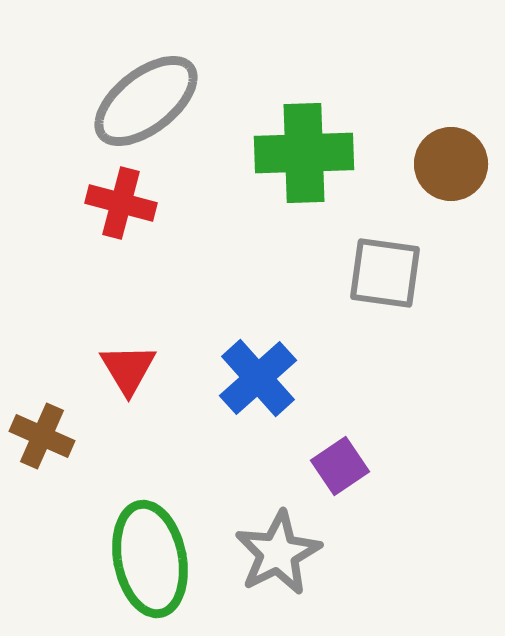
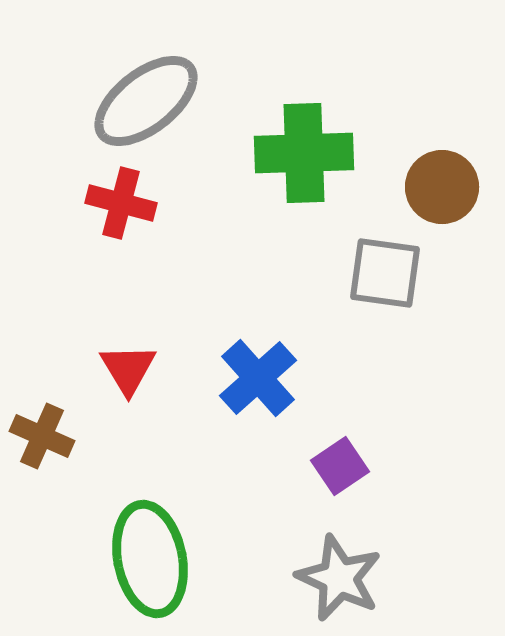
brown circle: moved 9 px left, 23 px down
gray star: moved 61 px right, 25 px down; rotated 20 degrees counterclockwise
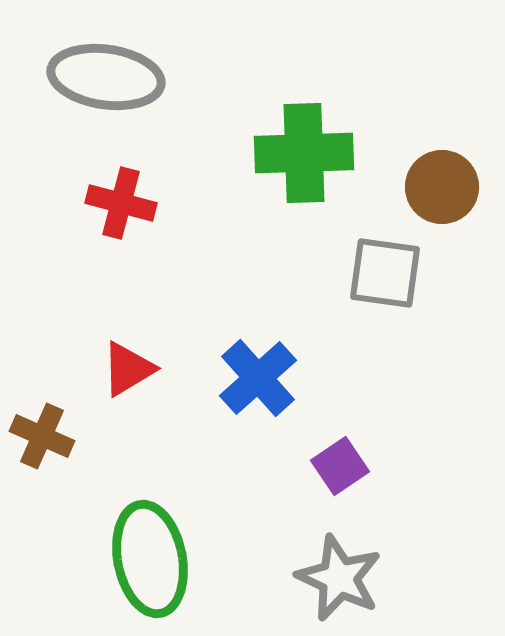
gray ellipse: moved 40 px left, 24 px up; rotated 46 degrees clockwise
red triangle: rotated 30 degrees clockwise
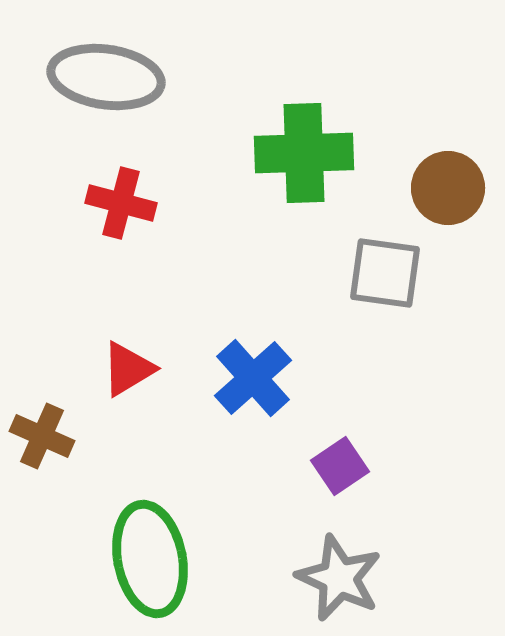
brown circle: moved 6 px right, 1 px down
blue cross: moved 5 px left
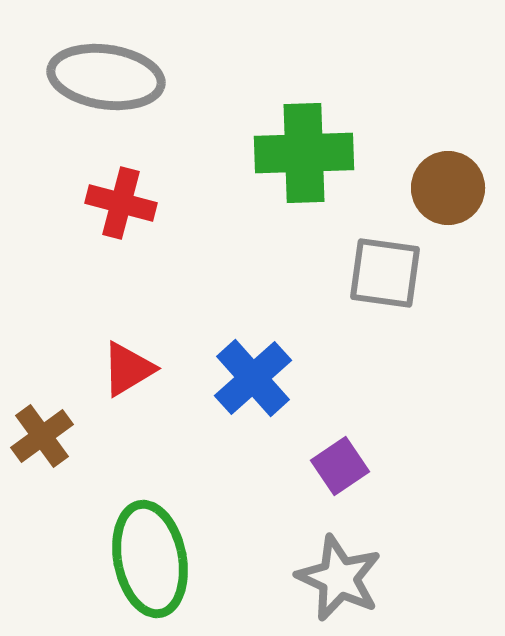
brown cross: rotated 30 degrees clockwise
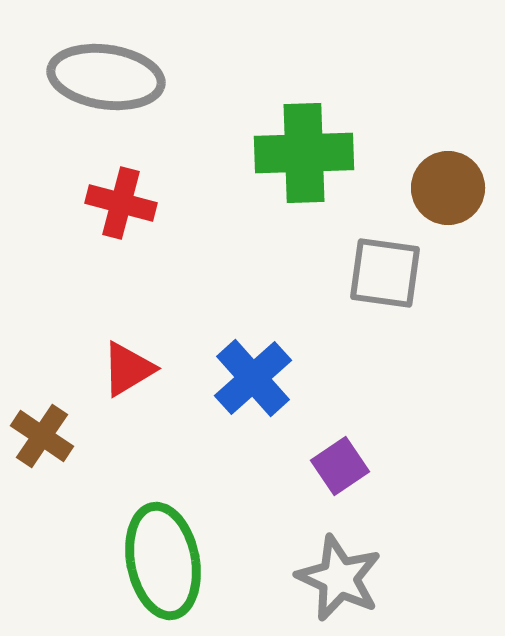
brown cross: rotated 20 degrees counterclockwise
green ellipse: moved 13 px right, 2 px down
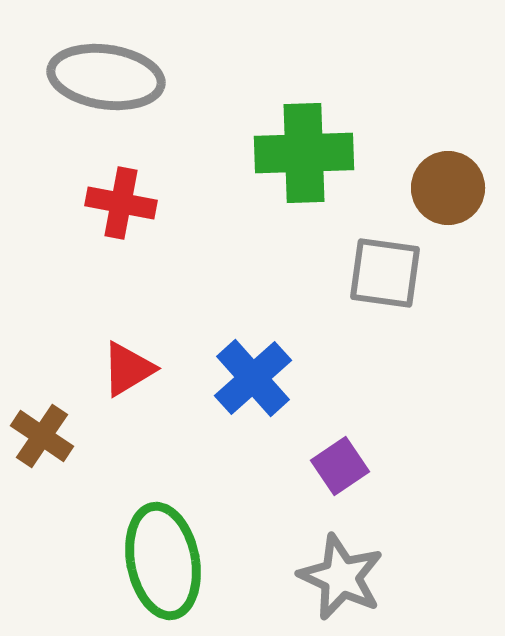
red cross: rotated 4 degrees counterclockwise
gray star: moved 2 px right, 1 px up
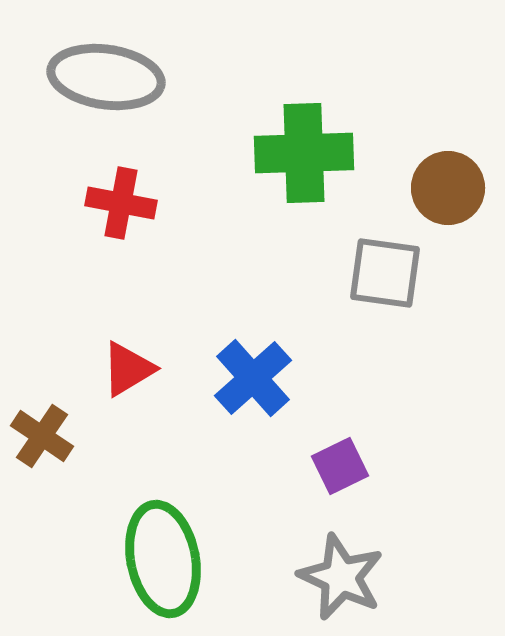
purple square: rotated 8 degrees clockwise
green ellipse: moved 2 px up
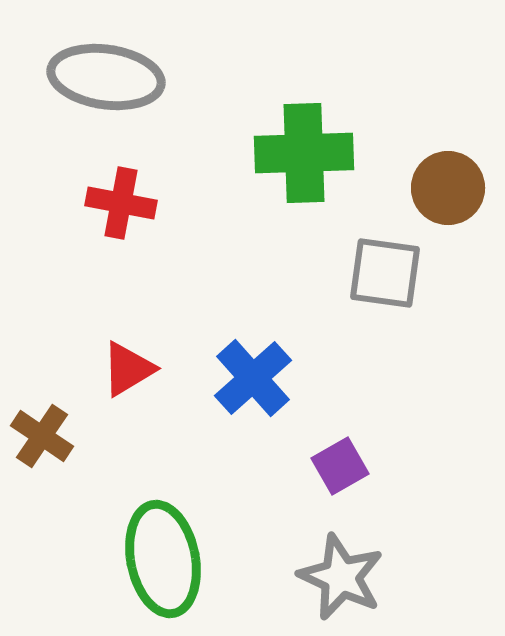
purple square: rotated 4 degrees counterclockwise
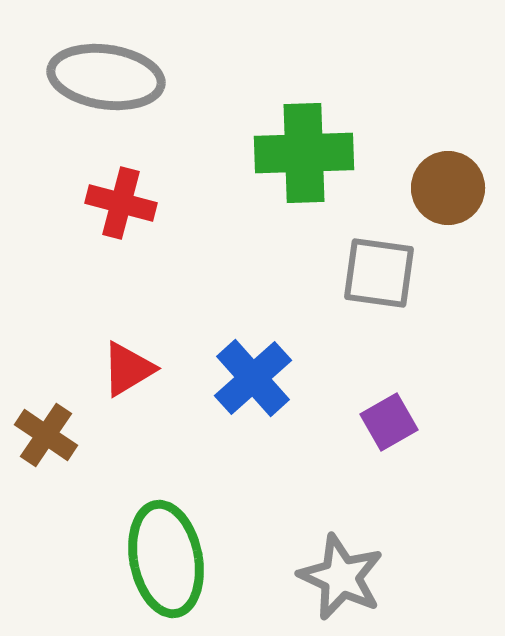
red cross: rotated 4 degrees clockwise
gray square: moved 6 px left
brown cross: moved 4 px right, 1 px up
purple square: moved 49 px right, 44 px up
green ellipse: moved 3 px right
